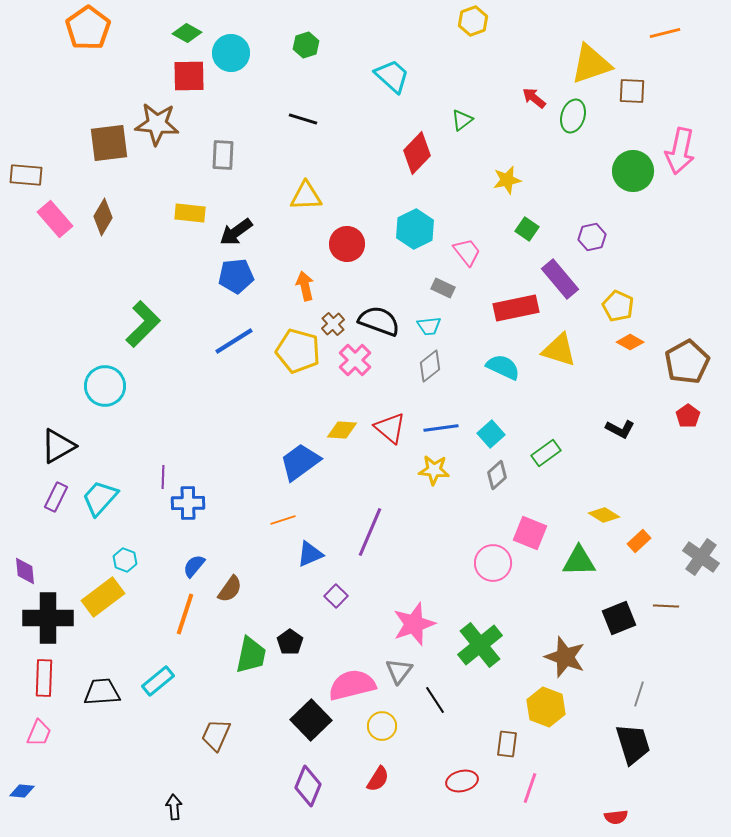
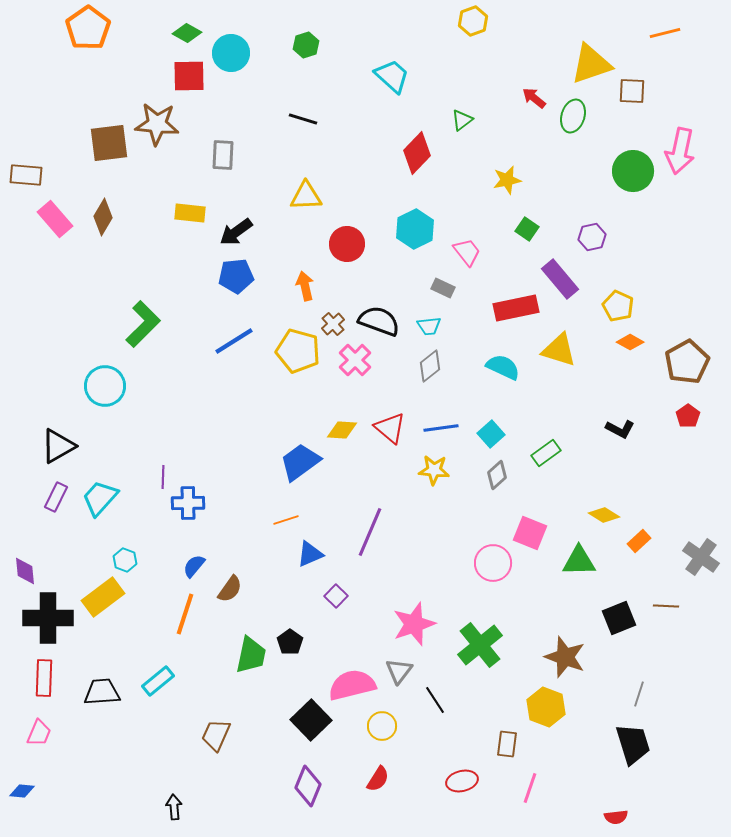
orange line at (283, 520): moved 3 px right
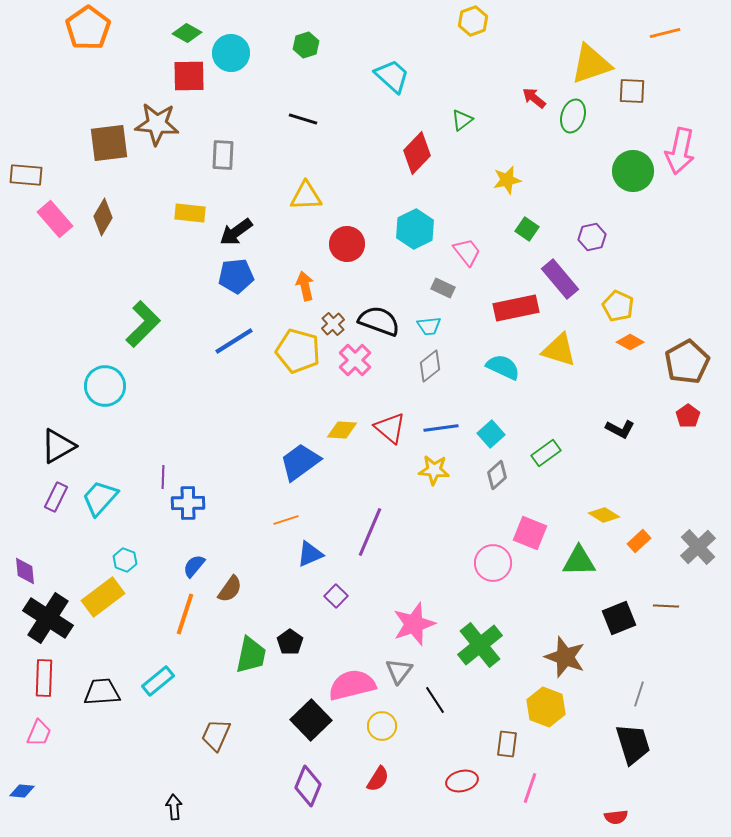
gray cross at (701, 557): moved 3 px left, 10 px up; rotated 12 degrees clockwise
black cross at (48, 618): rotated 33 degrees clockwise
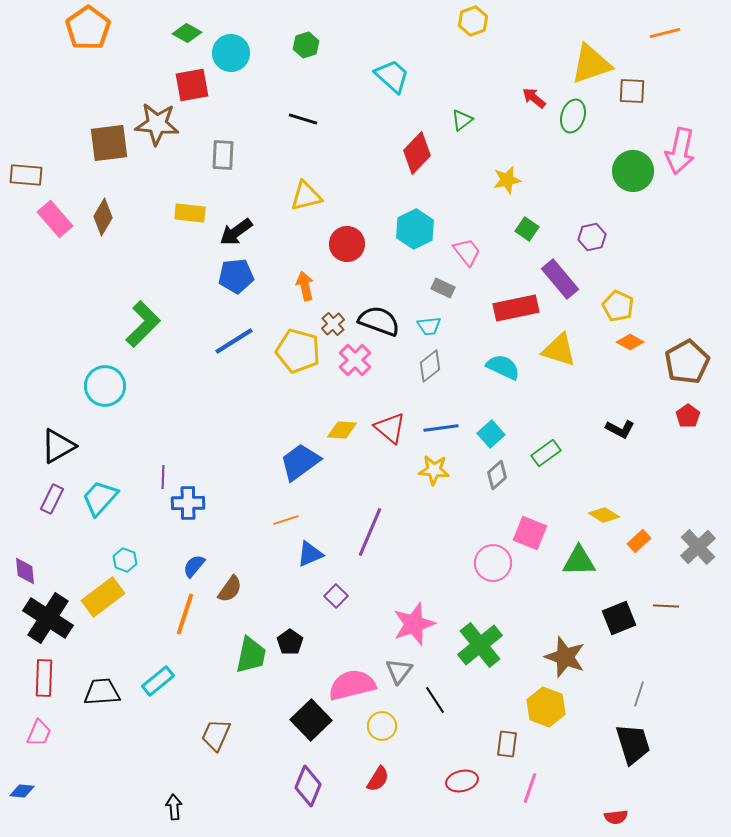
red square at (189, 76): moved 3 px right, 9 px down; rotated 9 degrees counterclockwise
yellow triangle at (306, 196): rotated 12 degrees counterclockwise
purple rectangle at (56, 497): moved 4 px left, 2 px down
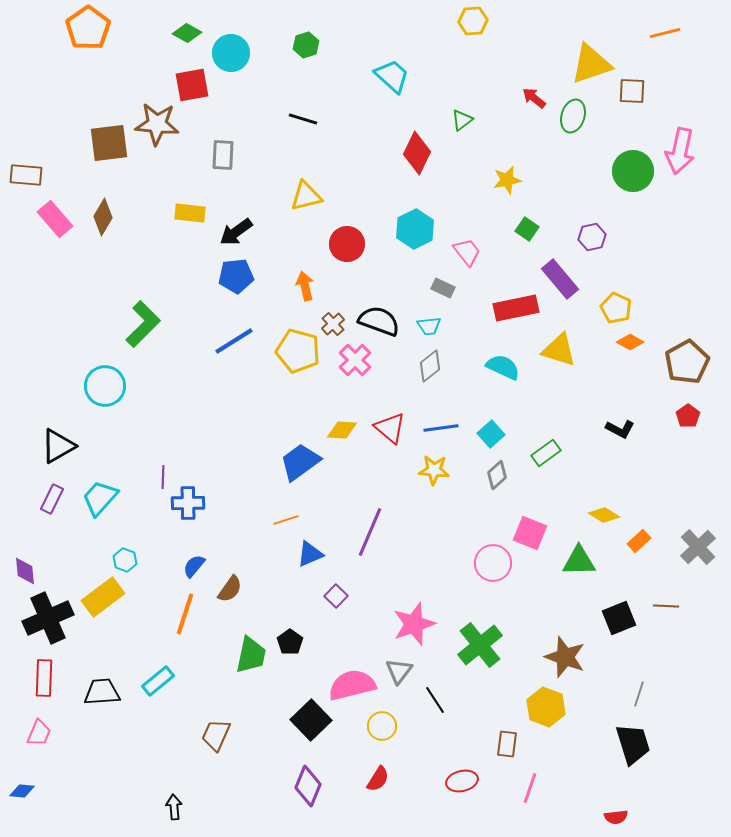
yellow hexagon at (473, 21): rotated 16 degrees clockwise
red diamond at (417, 153): rotated 18 degrees counterclockwise
yellow pentagon at (618, 306): moved 2 px left, 2 px down
black cross at (48, 618): rotated 33 degrees clockwise
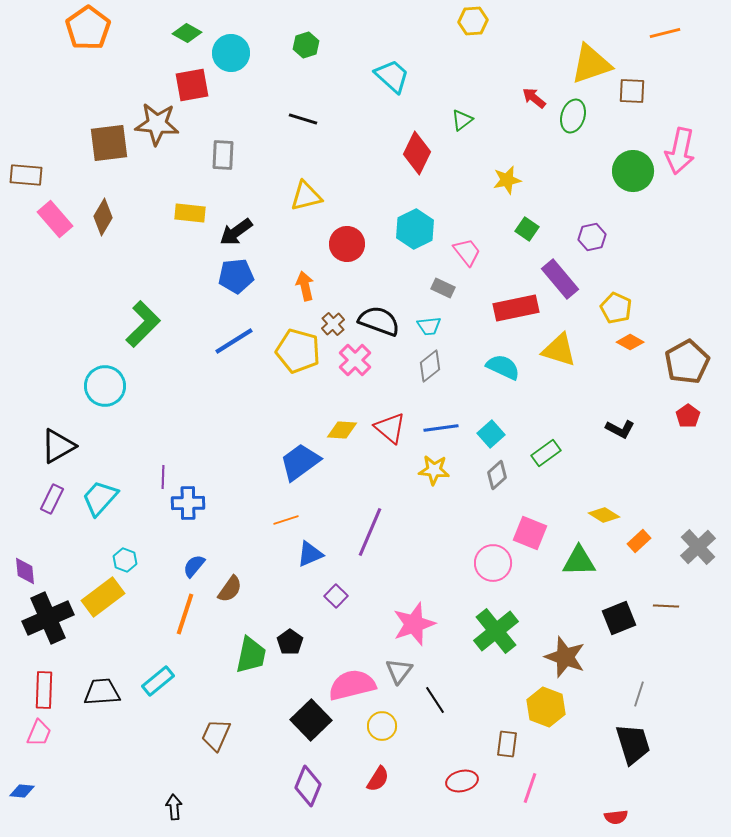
green cross at (480, 645): moved 16 px right, 14 px up
red rectangle at (44, 678): moved 12 px down
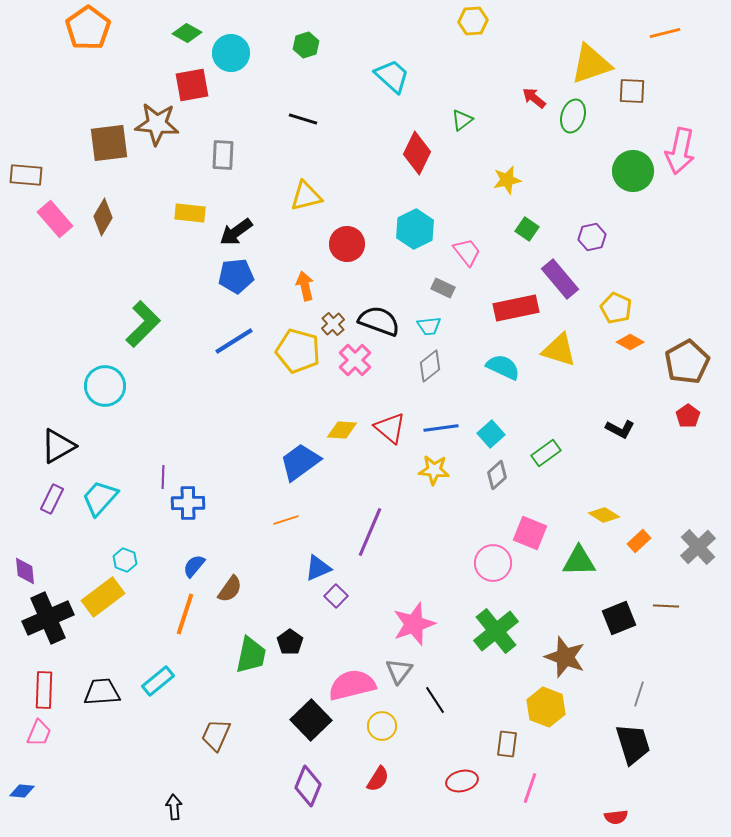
blue triangle at (310, 554): moved 8 px right, 14 px down
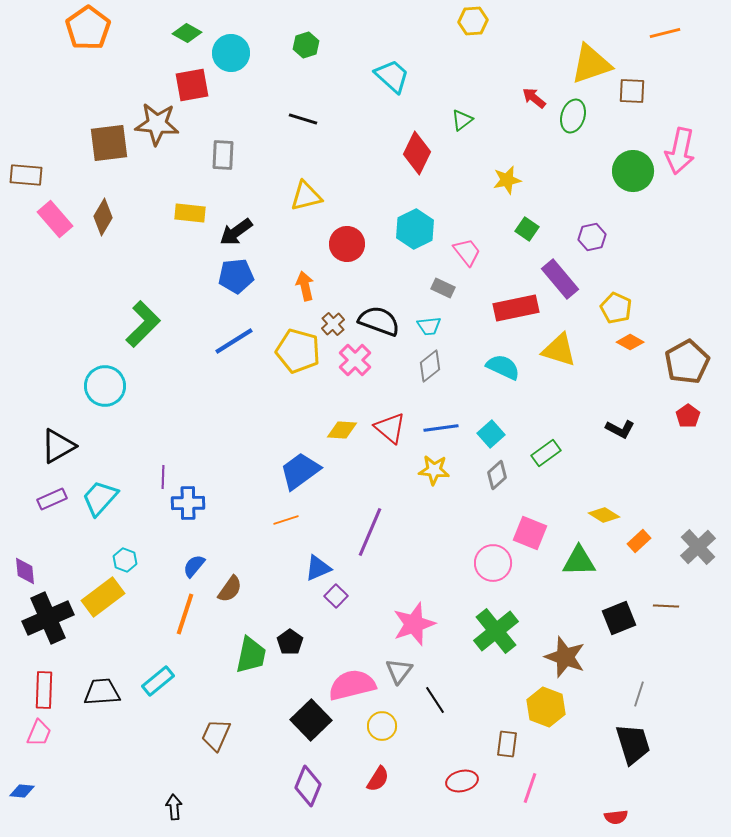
blue trapezoid at (300, 462): moved 9 px down
purple rectangle at (52, 499): rotated 40 degrees clockwise
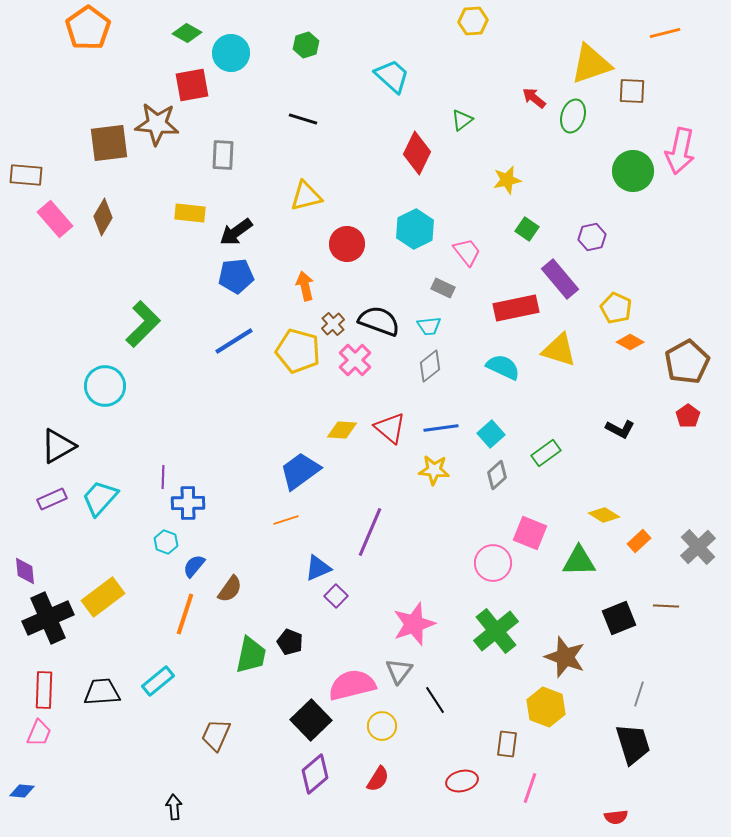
cyan hexagon at (125, 560): moved 41 px right, 18 px up
black pentagon at (290, 642): rotated 15 degrees counterclockwise
purple diamond at (308, 786): moved 7 px right, 12 px up; rotated 27 degrees clockwise
